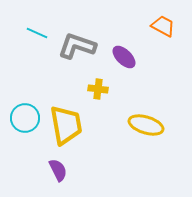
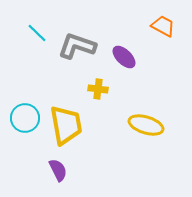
cyan line: rotated 20 degrees clockwise
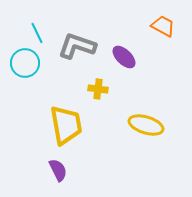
cyan line: rotated 20 degrees clockwise
cyan circle: moved 55 px up
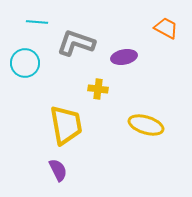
orange trapezoid: moved 3 px right, 2 px down
cyan line: moved 11 px up; rotated 60 degrees counterclockwise
gray L-shape: moved 1 px left, 3 px up
purple ellipse: rotated 55 degrees counterclockwise
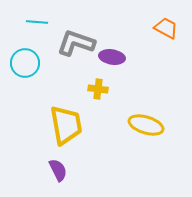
purple ellipse: moved 12 px left; rotated 20 degrees clockwise
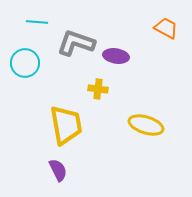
purple ellipse: moved 4 px right, 1 px up
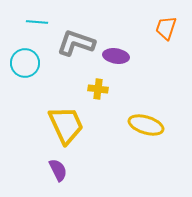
orange trapezoid: rotated 100 degrees counterclockwise
yellow trapezoid: rotated 15 degrees counterclockwise
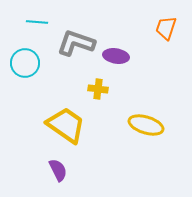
yellow trapezoid: rotated 30 degrees counterclockwise
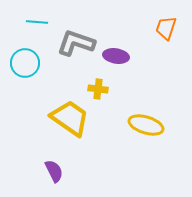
yellow trapezoid: moved 4 px right, 7 px up
purple semicircle: moved 4 px left, 1 px down
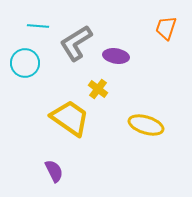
cyan line: moved 1 px right, 4 px down
gray L-shape: rotated 51 degrees counterclockwise
yellow cross: rotated 30 degrees clockwise
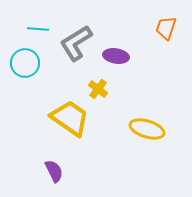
cyan line: moved 3 px down
yellow ellipse: moved 1 px right, 4 px down
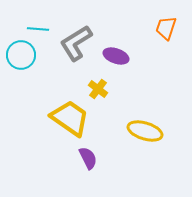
purple ellipse: rotated 10 degrees clockwise
cyan circle: moved 4 px left, 8 px up
yellow ellipse: moved 2 px left, 2 px down
purple semicircle: moved 34 px right, 13 px up
